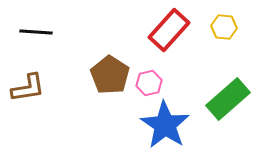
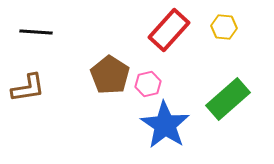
pink hexagon: moved 1 px left, 1 px down
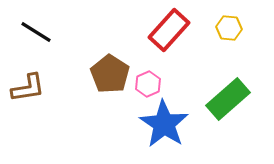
yellow hexagon: moved 5 px right, 1 px down
black line: rotated 28 degrees clockwise
brown pentagon: moved 1 px up
pink hexagon: rotated 10 degrees counterclockwise
blue star: moved 1 px left, 1 px up
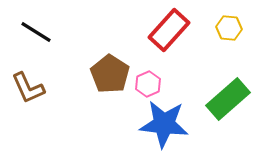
brown L-shape: rotated 75 degrees clockwise
blue star: rotated 27 degrees counterclockwise
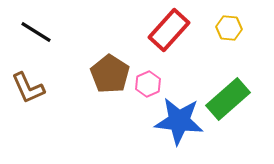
blue star: moved 15 px right, 3 px up
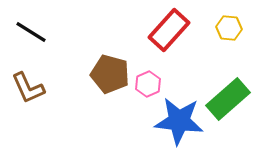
black line: moved 5 px left
brown pentagon: rotated 18 degrees counterclockwise
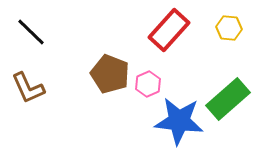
black line: rotated 12 degrees clockwise
brown pentagon: rotated 6 degrees clockwise
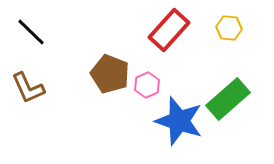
pink hexagon: moved 1 px left, 1 px down
blue star: rotated 12 degrees clockwise
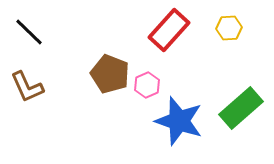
yellow hexagon: rotated 10 degrees counterclockwise
black line: moved 2 px left
brown L-shape: moved 1 px left, 1 px up
green rectangle: moved 13 px right, 9 px down
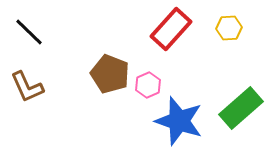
red rectangle: moved 2 px right, 1 px up
pink hexagon: moved 1 px right
